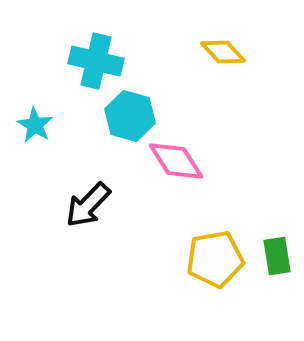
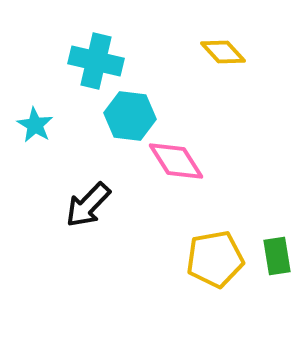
cyan hexagon: rotated 9 degrees counterclockwise
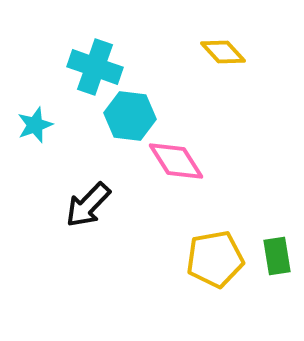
cyan cross: moved 1 px left, 6 px down; rotated 6 degrees clockwise
cyan star: rotated 21 degrees clockwise
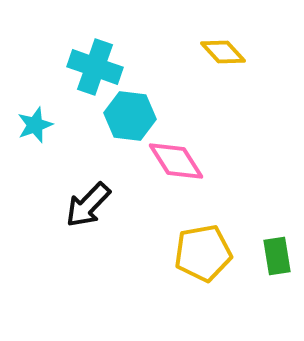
yellow pentagon: moved 12 px left, 6 px up
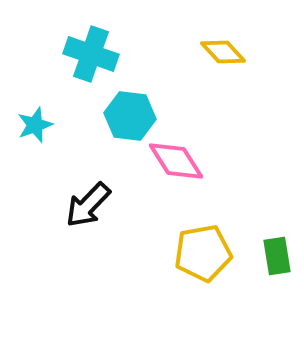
cyan cross: moved 4 px left, 13 px up
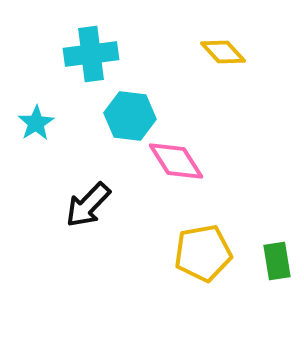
cyan cross: rotated 26 degrees counterclockwise
cyan star: moved 1 px right, 2 px up; rotated 12 degrees counterclockwise
green rectangle: moved 5 px down
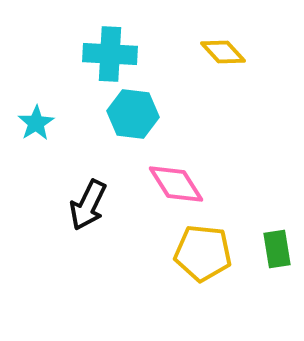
cyan cross: moved 19 px right; rotated 10 degrees clockwise
cyan hexagon: moved 3 px right, 2 px up
pink diamond: moved 23 px down
black arrow: rotated 18 degrees counterclockwise
yellow pentagon: rotated 16 degrees clockwise
green rectangle: moved 12 px up
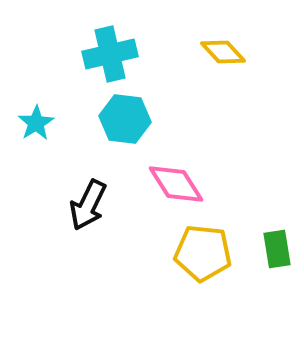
cyan cross: rotated 16 degrees counterclockwise
cyan hexagon: moved 8 px left, 5 px down
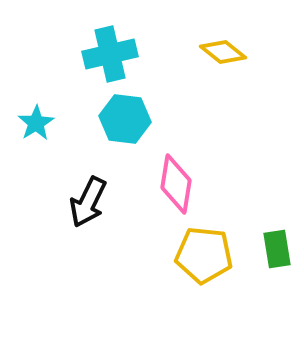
yellow diamond: rotated 9 degrees counterclockwise
pink diamond: rotated 42 degrees clockwise
black arrow: moved 3 px up
yellow pentagon: moved 1 px right, 2 px down
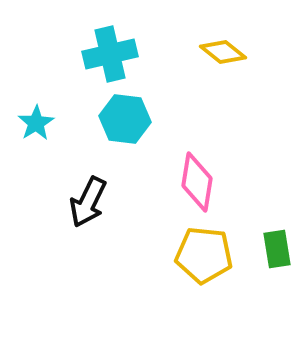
pink diamond: moved 21 px right, 2 px up
